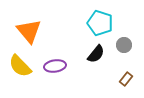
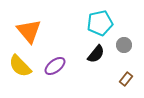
cyan pentagon: rotated 30 degrees counterclockwise
purple ellipse: rotated 30 degrees counterclockwise
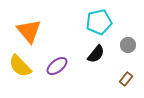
cyan pentagon: moved 1 px left, 1 px up
gray circle: moved 4 px right
purple ellipse: moved 2 px right
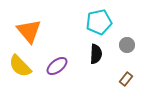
gray circle: moved 1 px left
black semicircle: rotated 36 degrees counterclockwise
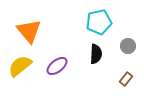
gray circle: moved 1 px right, 1 px down
yellow semicircle: rotated 95 degrees clockwise
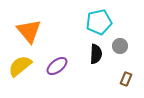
gray circle: moved 8 px left
brown rectangle: rotated 16 degrees counterclockwise
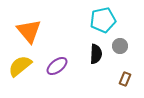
cyan pentagon: moved 4 px right, 2 px up
brown rectangle: moved 1 px left
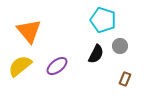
cyan pentagon: rotated 30 degrees clockwise
black semicircle: rotated 24 degrees clockwise
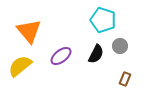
purple ellipse: moved 4 px right, 10 px up
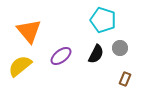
gray circle: moved 2 px down
